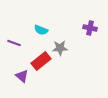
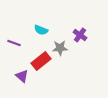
purple cross: moved 10 px left, 7 px down; rotated 24 degrees clockwise
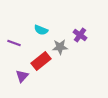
gray star: moved 1 px up
purple triangle: rotated 32 degrees clockwise
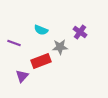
purple cross: moved 3 px up
red rectangle: rotated 18 degrees clockwise
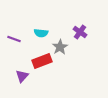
cyan semicircle: moved 3 px down; rotated 16 degrees counterclockwise
purple line: moved 4 px up
gray star: rotated 28 degrees counterclockwise
red rectangle: moved 1 px right
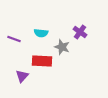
gray star: moved 2 px right; rotated 21 degrees counterclockwise
red rectangle: rotated 24 degrees clockwise
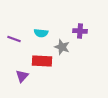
purple cross: moved 1 px up; rotated 32 degrees counterclockwise
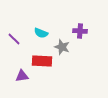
cyan semicircle: rotated 16 degrees clockwise
purple line: rotated 24 degrees clockwise
purple triangle: rotated 40 degrees clockwise
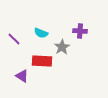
gray star: rotated 21 degrees clockwise
purple triangle: rotated 40 degrees clockwise
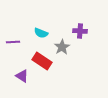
purple line: moved 1 px left, 3 px down; rotated 48 degrees counterclockwise
red rectangle: rotated 30 degrees clockwise
